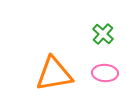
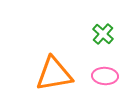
pink ellipse: moved 3 px down
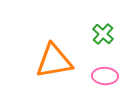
orange triangle: moved 13 px up
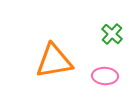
green cross: moved 9 px right
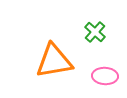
green cross: moved 17 px left, 2 px up
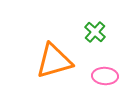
orange triangle: rotated 6 degrees counterclockwise
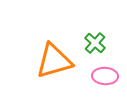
green cross: moved 11 px down
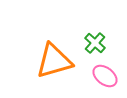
pink ellipse: rotated 35 degrees clockwise
